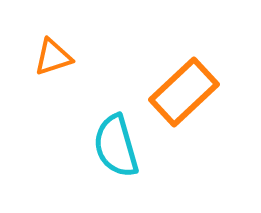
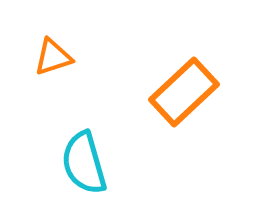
cyan semicircle: moved 32 px left, 17 px down
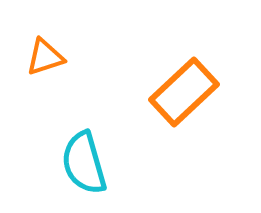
orange triangle: moved 8 px left
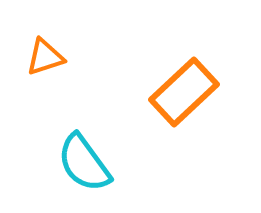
cyan semicircle: rotated 20 degrees counterclockwise
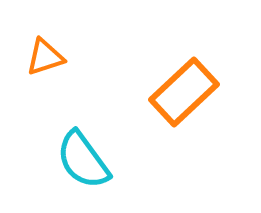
cyan semicircle: moved 1 px left, 3 px up
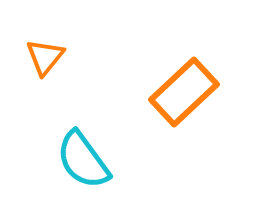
orange triangle: rotated 33 degrees counterclockwise
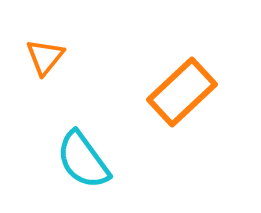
orange rectangle: moved 2 px left
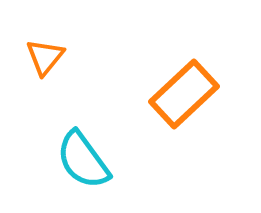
orange rectangle: moved 2 px right, 2 px down
